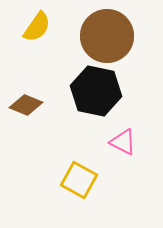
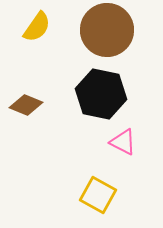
brown circle: moved 6 px up
black hexagon: moved 5 px right, 3 px down
yellow square: moved 19 px right, 15 px down
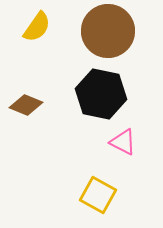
brown circle: moved 1 px right, 1 px down
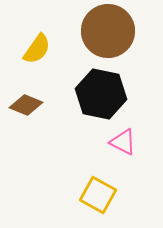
yellow semicircle: moved 22 px down
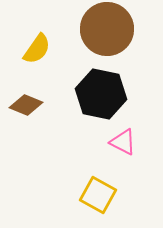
brown circle: moved 1 px left, 2 px up
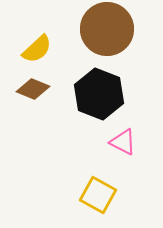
yellow semicircle: rotated 12 degrees clockwise
black hexagon: moved 2 px left; rotated 9 degrees clockwise
brown diamond: moved 7 px right, 16 px up
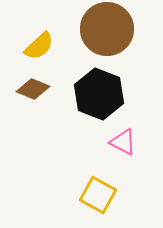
yellow semicircle: moved 2 px right, 3 px up
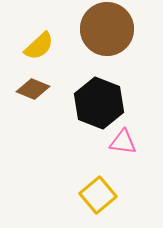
black hexagon: moved 9 px down
pink triangle: rotated 20 degrees counterclockwise
yellow square: rotated 21 degrees clockwise
